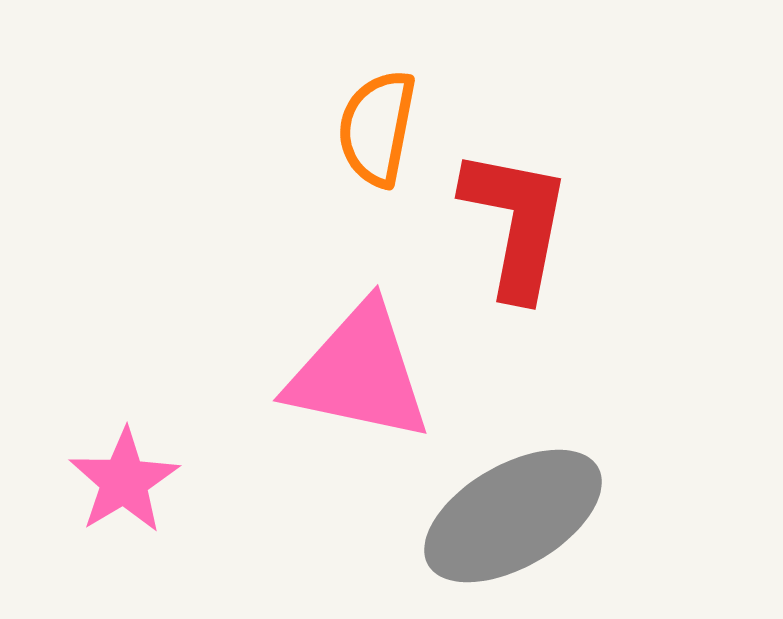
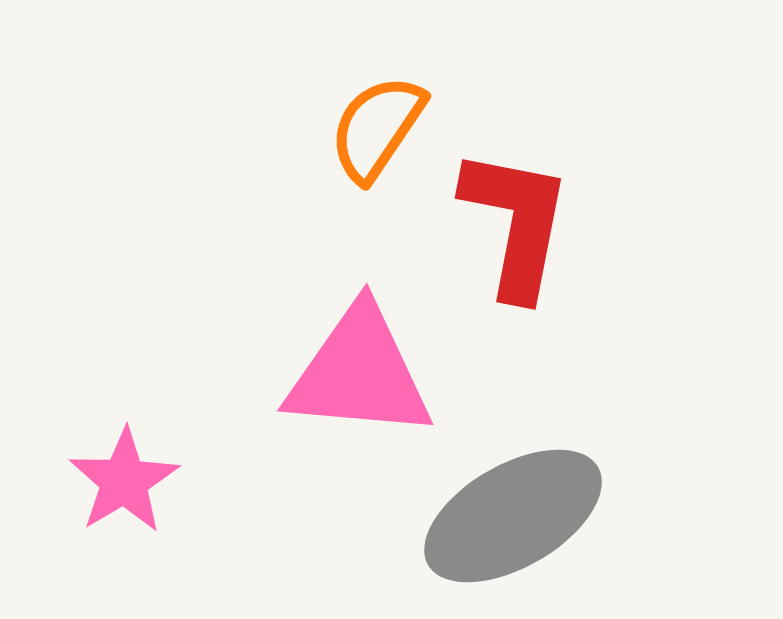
orange semicircle: rotated 23 degrees clockwise
pink triangle: rotated 7 degrees counterclockwise
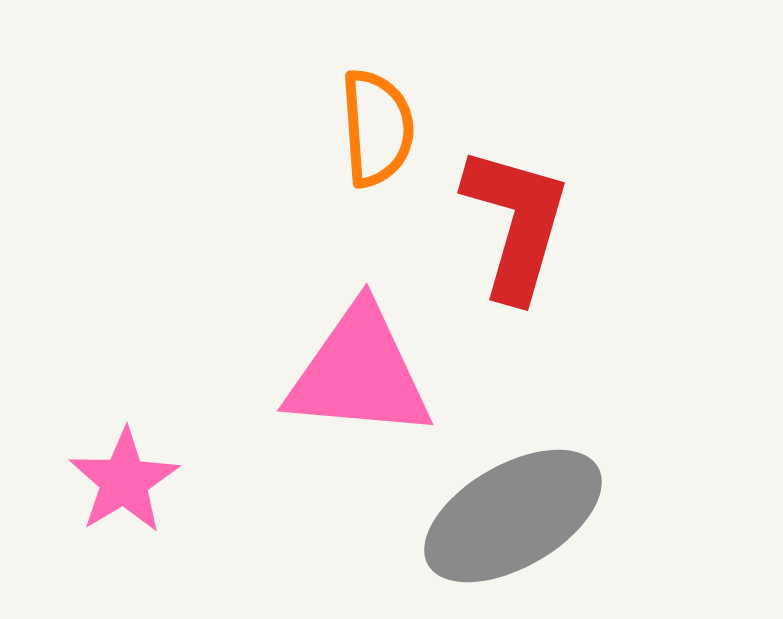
orange semicircle: rotated 142 degrees clockwise
red L-shape: rotated 5 degrees clockwise
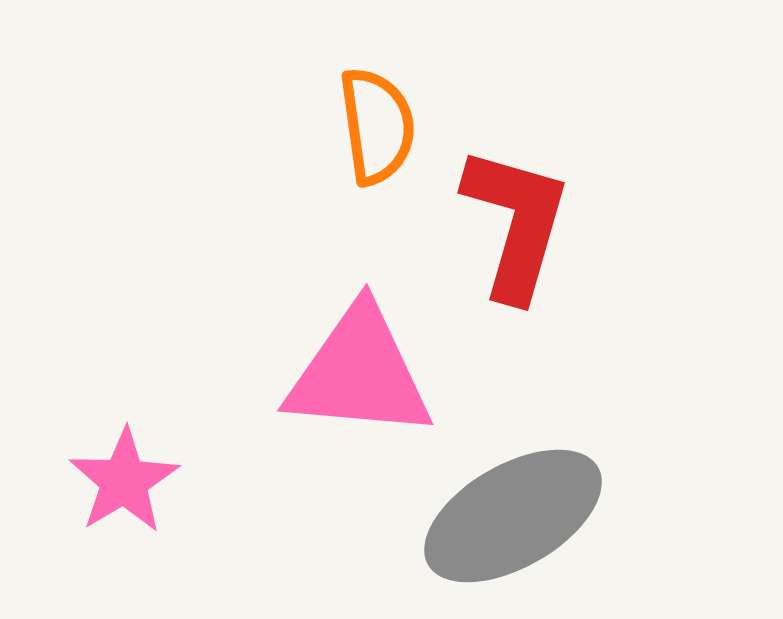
orange semicircle: moved 2 px up; rotated 4 degrees counterclockwise
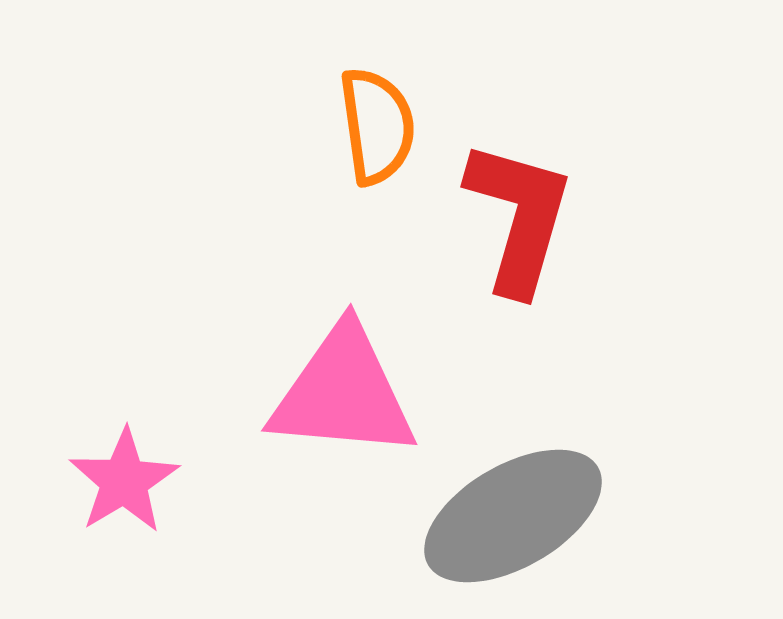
red L-shape: moved 3 px right, 6 px up
pink triangle: moved 16 px left, 20 px down
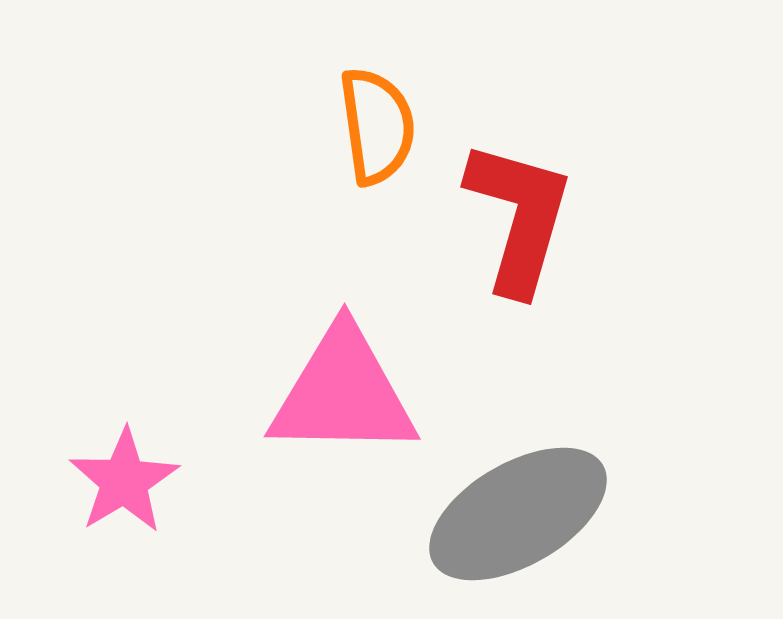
pink triangle: rotated 4 degrees counterclockwise
gray ellipse: moved 5 px right, 2 px up
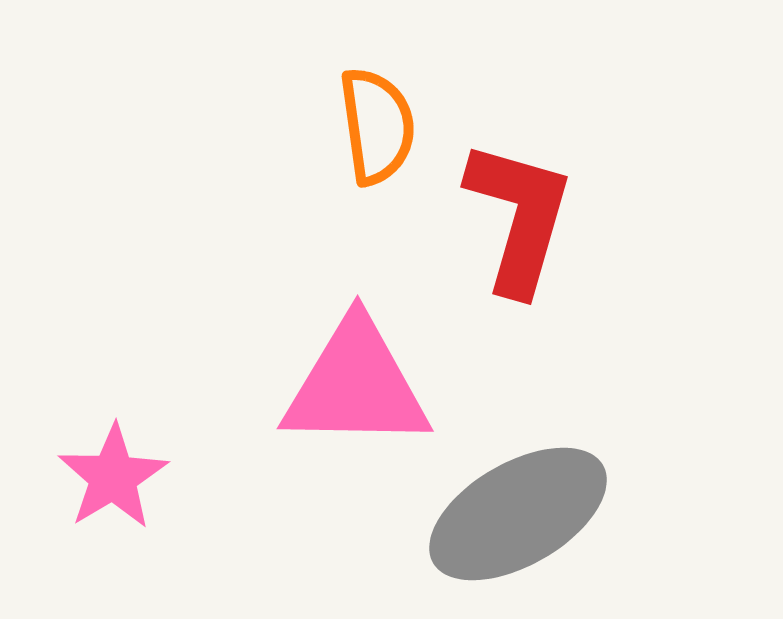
pink triangle: moved 13 px right, 8 px up
pink star: moved 11 px left, 4 px up
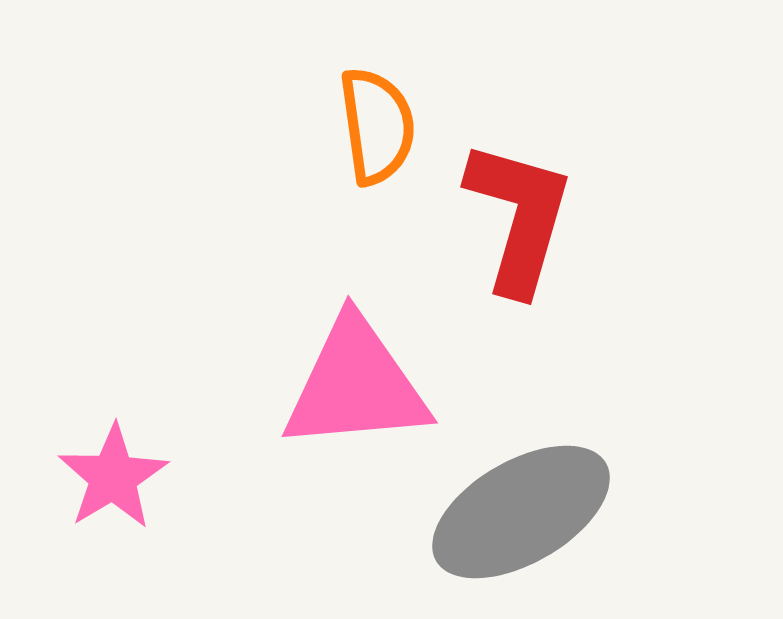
pink triangle: rotated 6 degrees counterclockwise
gray ellipse: moved 3 px right, 2 px up
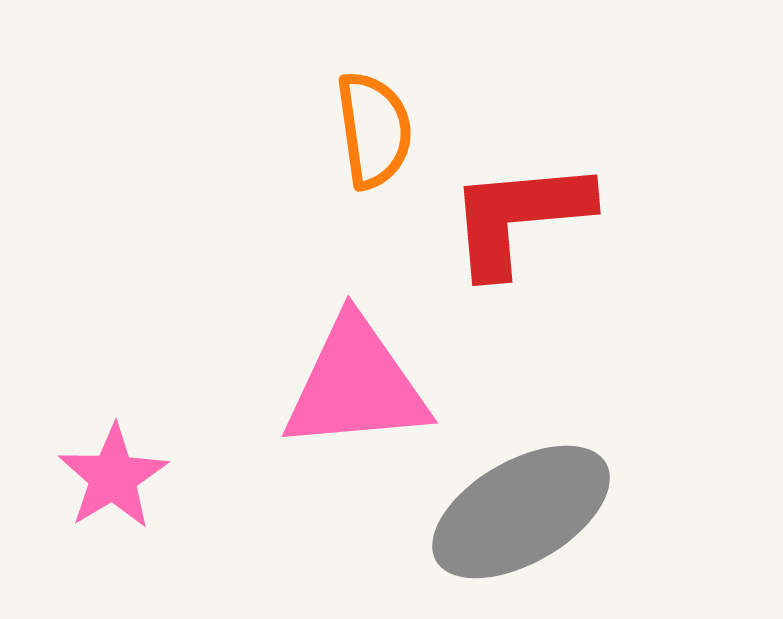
orange semicircle: moved 3 px left, 4 px down
red L-shape: rotated 111 degrees counterclockwise
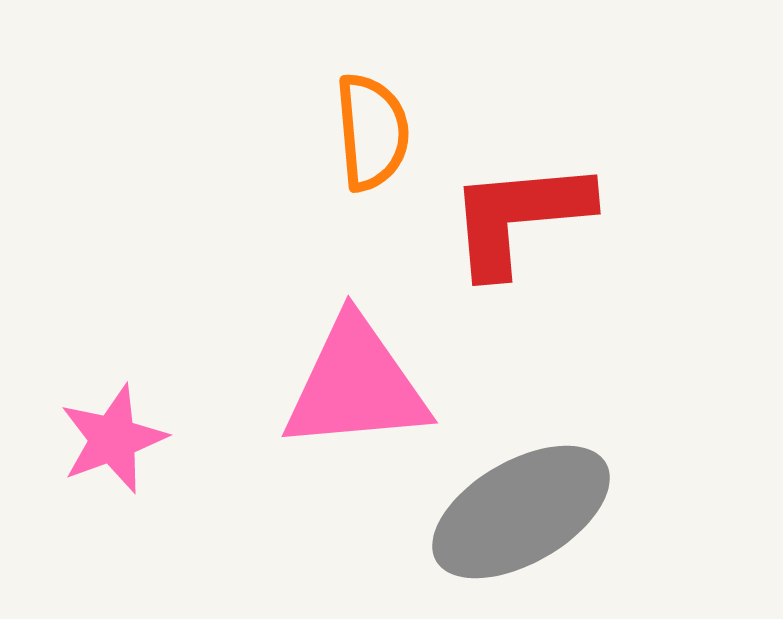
orange semicircle: moved 2 px left, 2 px down; rotated 3 degrees clockwise
pink star: moved 38 px up; rotated 11 degrees clockwise
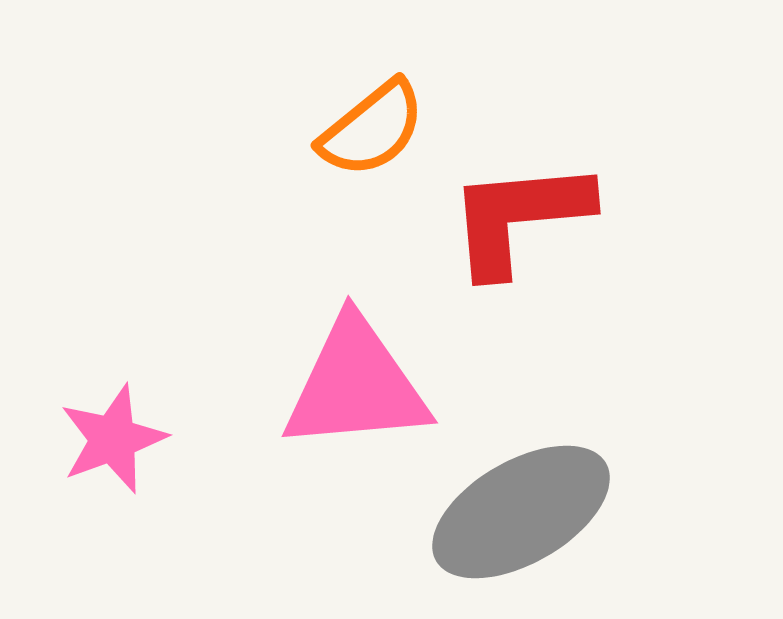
orange semicircle: moved 3 px up; rotated 56 degrees clockwise
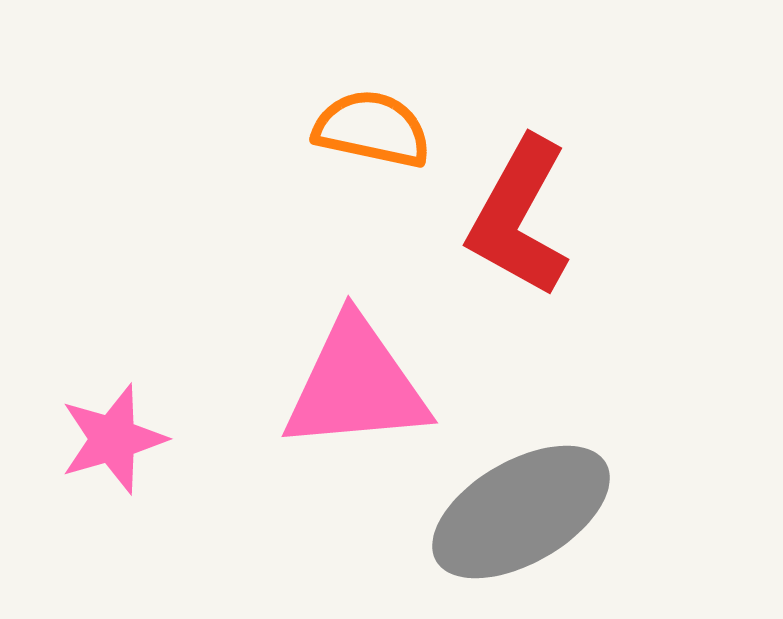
orange semicircle: rotated 129 degrees counterclockwise
red L-shape: rotated 56 degrees counterclockwise
pink star: rotated 4 degrees clockwise
